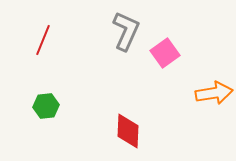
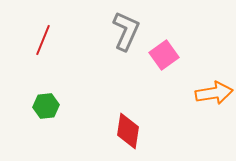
pink square: moved 1 px left, 2 px down
red diamond: rotated 6 degrees clockwise
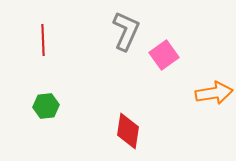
red line: rotated 24 degrees counterclockwise
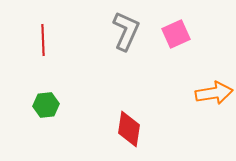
pink square: moved 12 px right, 21 px up; rotated 12 degrees clockwise
green hexagon: moved 1 px up
red diamond: moved 1 px right, 2 px up
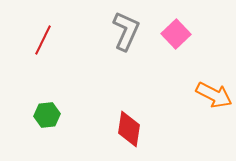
pink square: rotated 20 degrees counterclockwise
red line: rotated 28 degrees clockwise
orange arrow: moved 2 px down; rotated 36 degrees clockwise
green hexagon: moved 1 px right, 10 px down
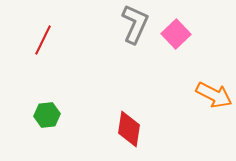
gray L-shape: moved 9 px right, 7 px up
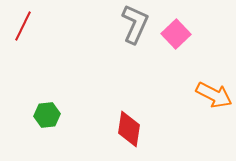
red line: moved 20 px left, 14 px up
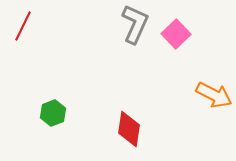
green hexagon: moved 6 px right, 2 px up; rotated 15 degrees counterclockwise
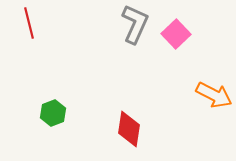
red line: moved 6 px right, 3 px up; rotated 40 degrees counterclockwise
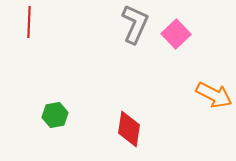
red line: moved 1 px up; rotated 16 degrees clockwise
green hexagon: moved 2 px right, 2 px down; rotated 10 degrees clockwise
